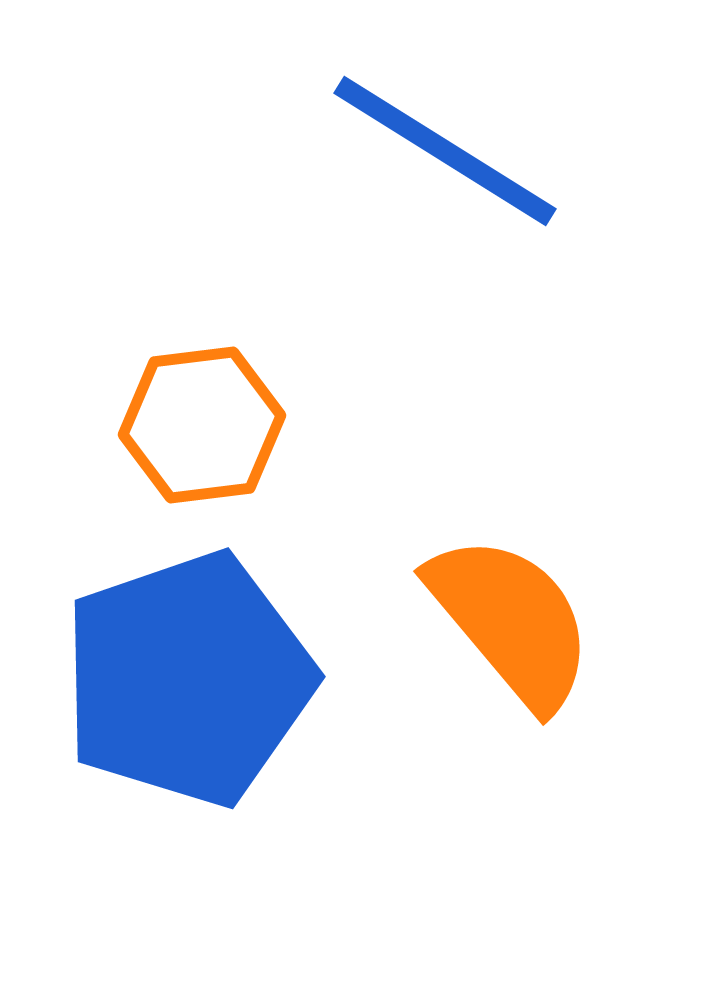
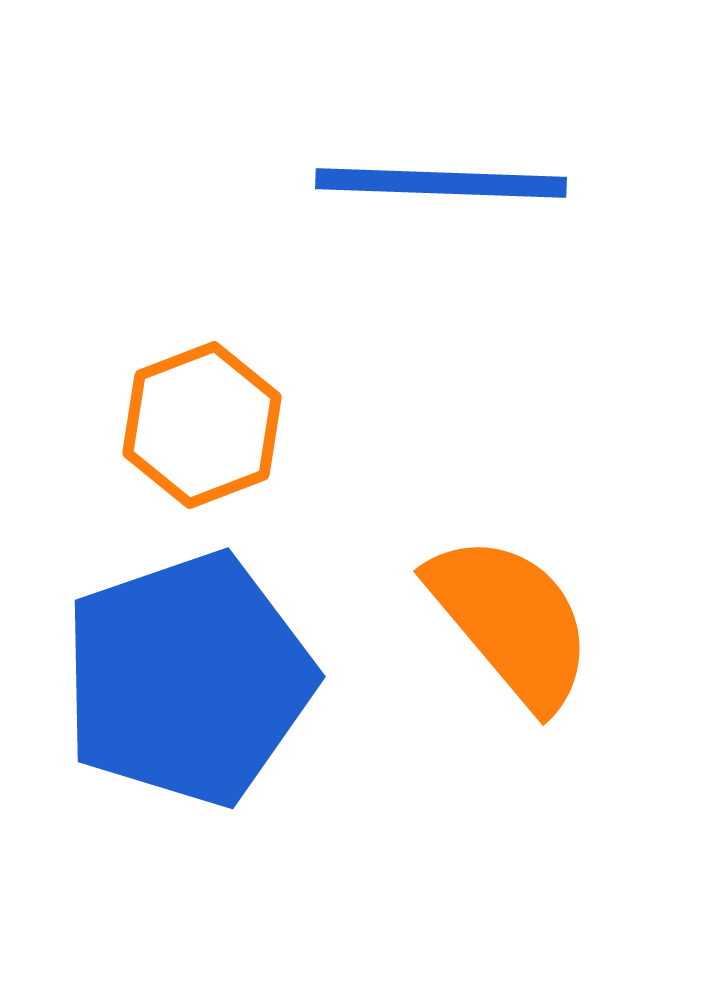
blue line: moved 4 px left, 32 px down; rotated 30 degrees counterclockwise
orange hexagon: rotated 14 degrees counterclockwise
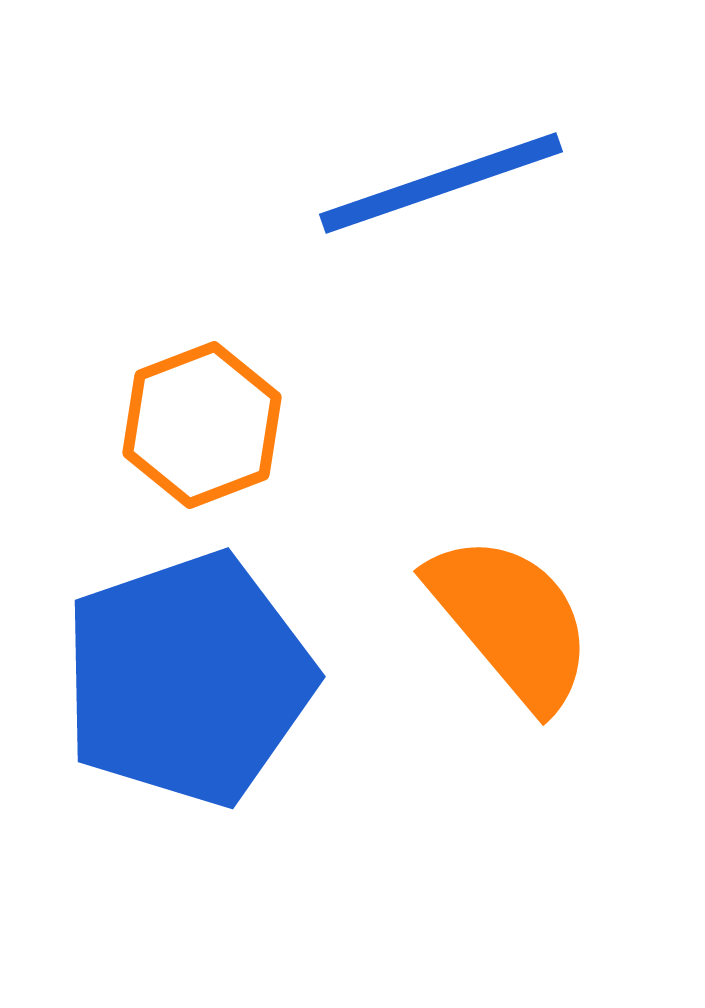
blue line: rotated 21 degrees counterclockwise
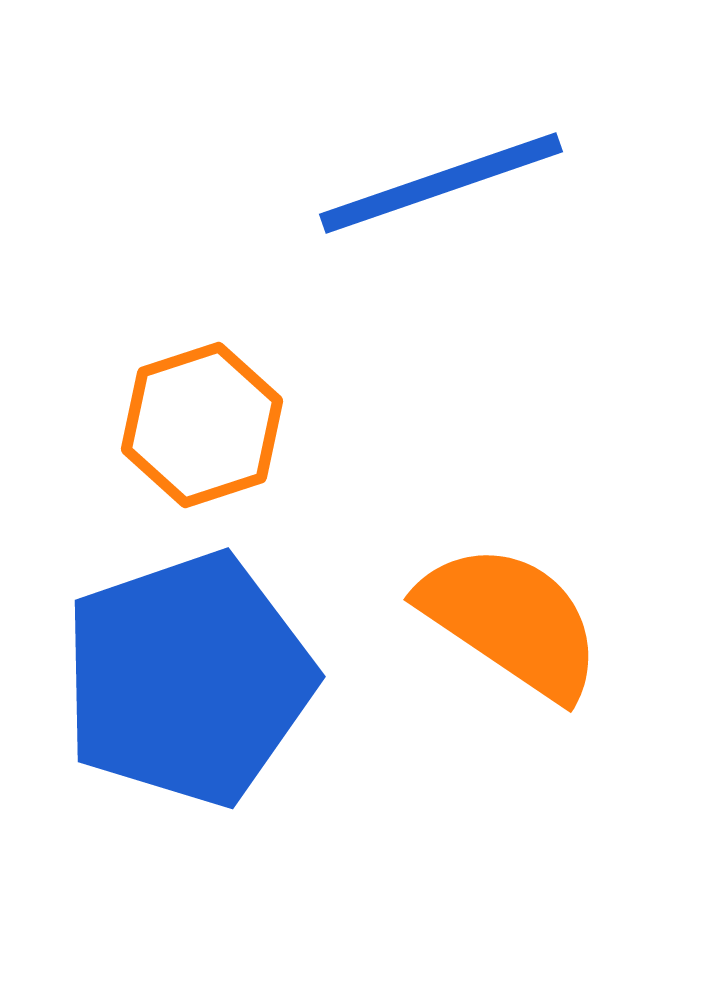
orange hexagon: rotated 3 degrees clockwise
orange semicircle: rotated 16 degrees counterclockwise
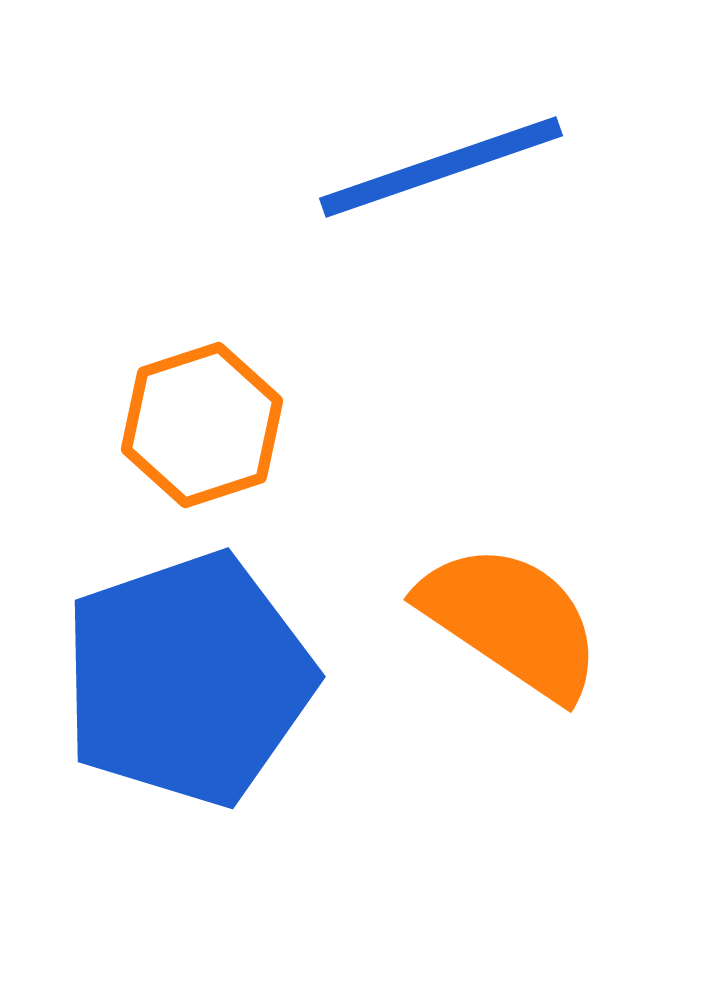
blue line: moved 16 px up
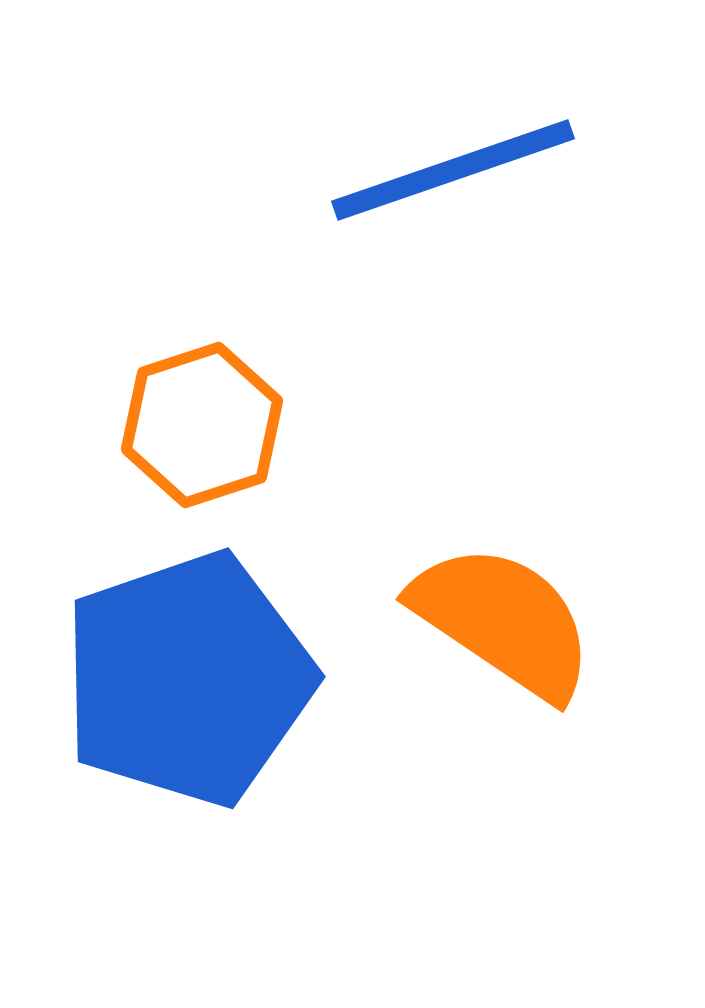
blue line: moved 12 px right, 3 px down
orange semicircle: moved 8 px left
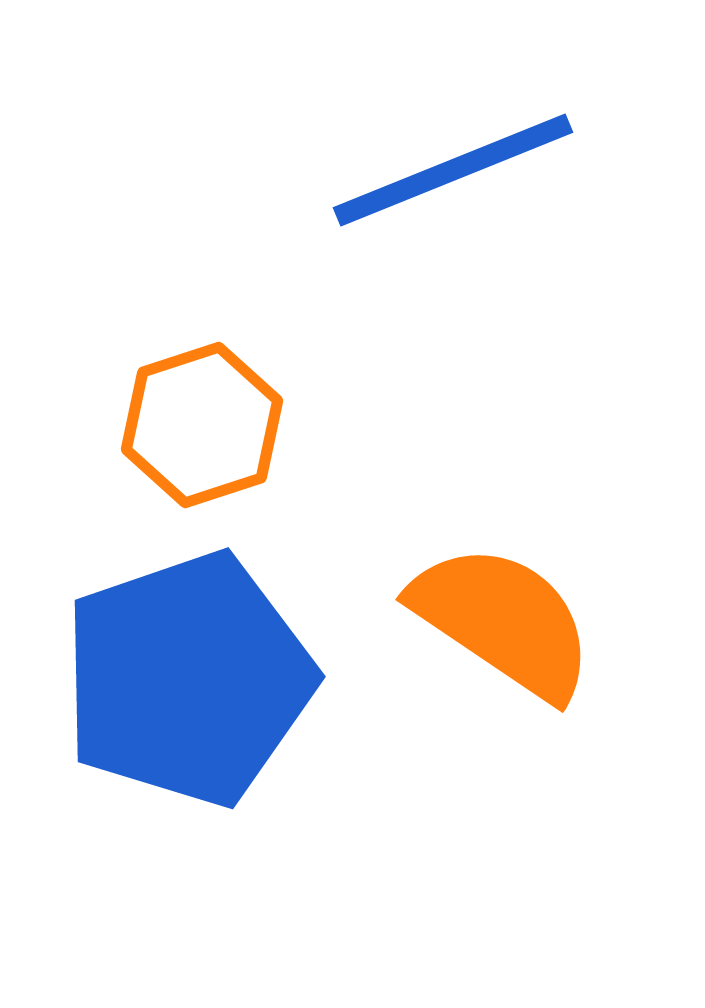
blue line: rotated 3 degrees counterclockwise
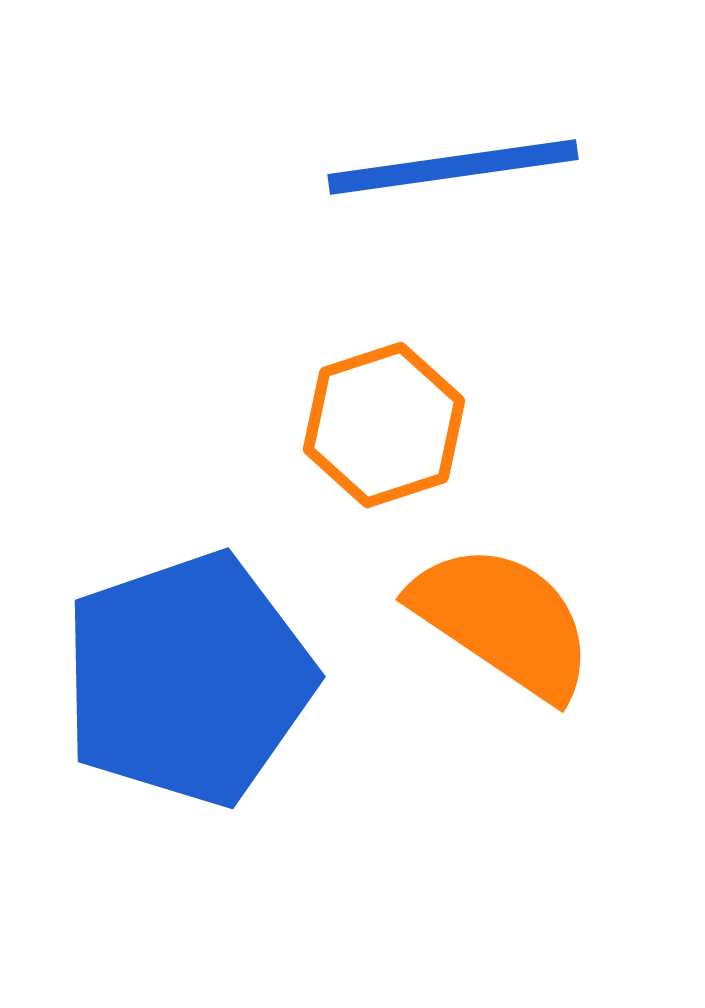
blue line: moved 3 px up; rotated 14 degrees clockwise
orange hexagon: moved 182 px right
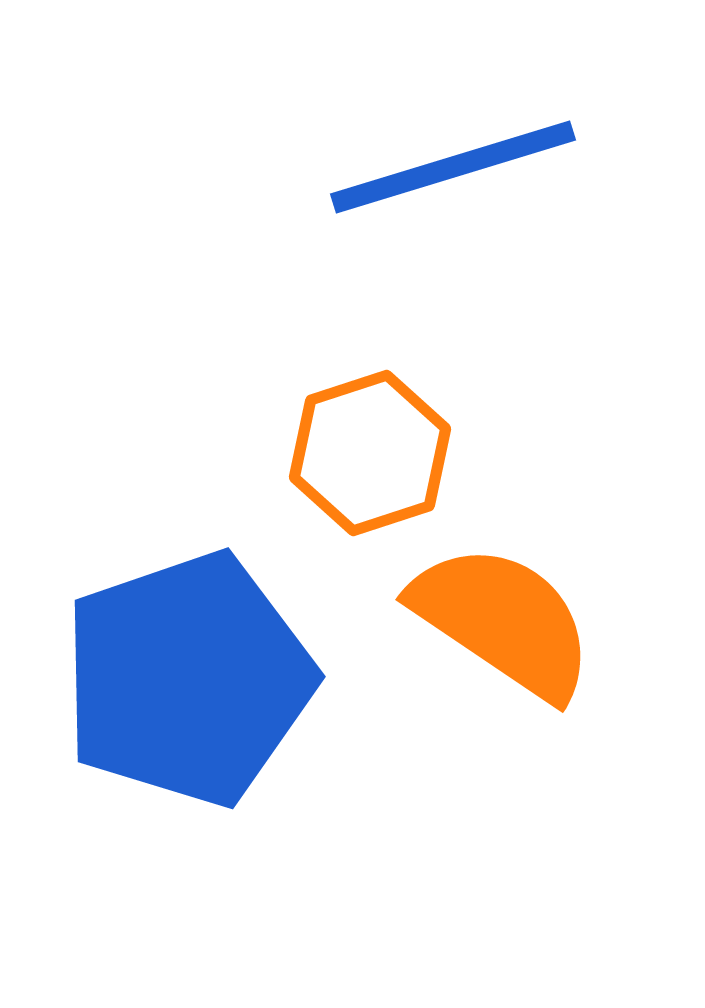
blue line: rotated 9 degrees counterclockwise
orange hexagon: moved 14 px left, 28 px down
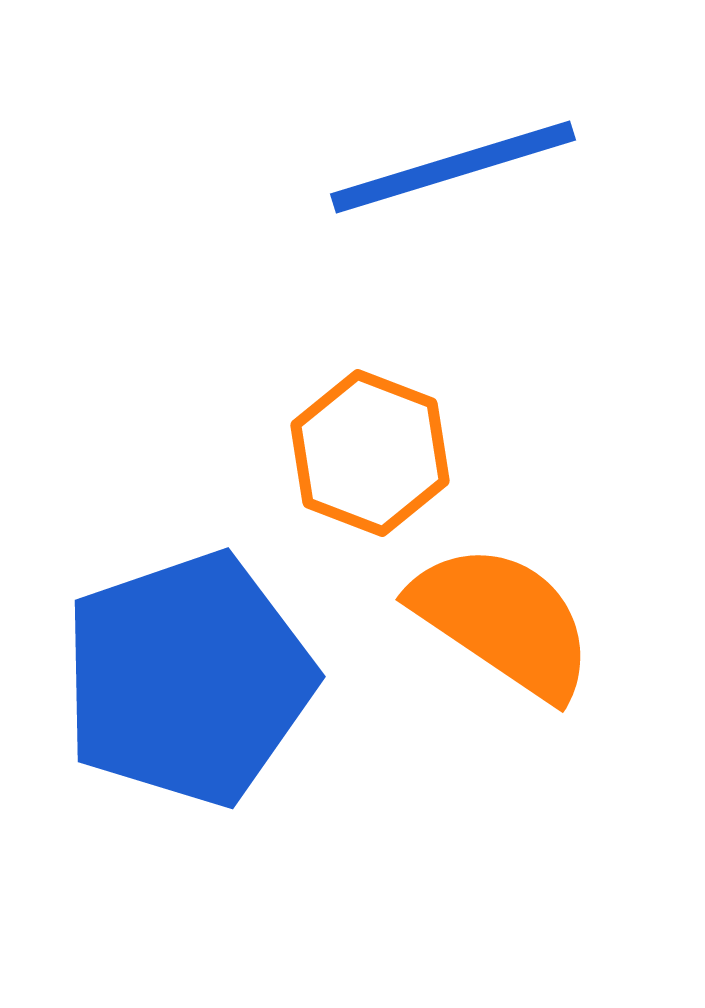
orange hexagon: rotated 21 degrees counterclockwise
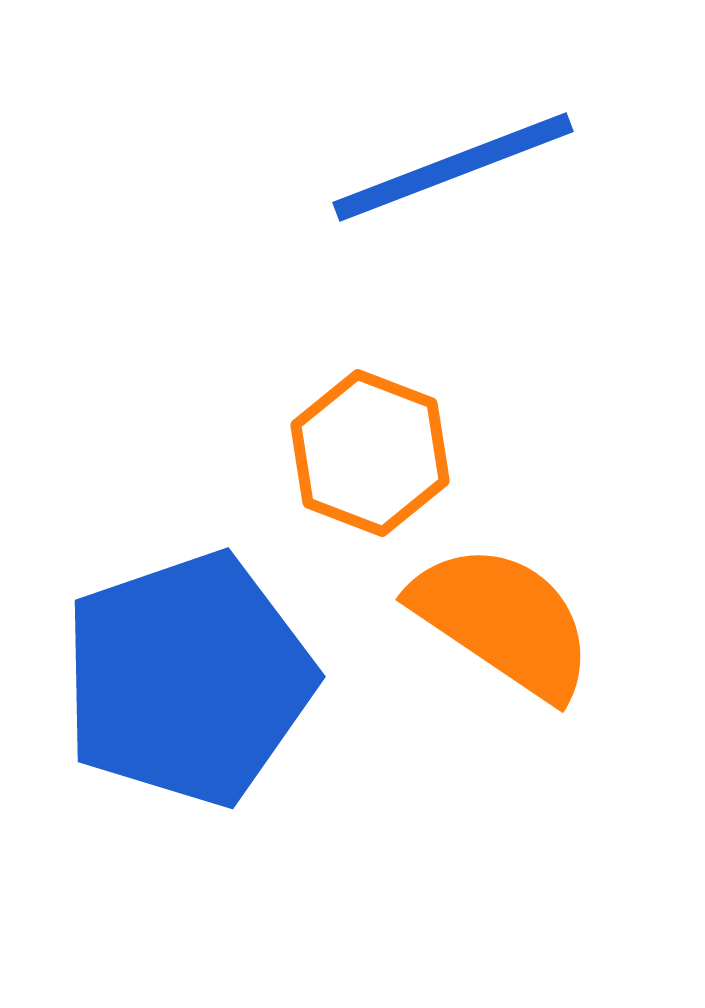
blue line: rotated 4 degrees counterclockwise
